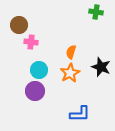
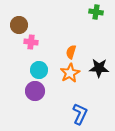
black star: moved 2 px left, 1 px down; rotated 18 degrees counterclockwise
blue L-shape: rotated 65 degrees counterclockwise
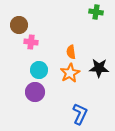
orange semicircle: rotated 24 degrees counterclockwise
purple circle: moved 1 px down
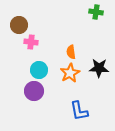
purple circle: moved 1 px left, 1 px up
blue L-shape: moved 1 px left, 3 px up; rotated 145 degrees clockwise
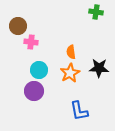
brown circle: moved 1 px left, 1 px down
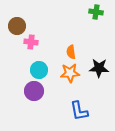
brown circle: moved 1 px left
orange star: rotated 24 degrees clockwise
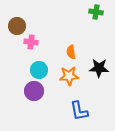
orange star: moved 1 px left, 3 px down
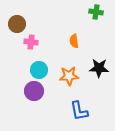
brown circle: moved 2 px up
orange semicircle: moved 3 px right, 11 px up
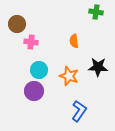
black star: moved 1 px left, 1 px up
orange star: rotated 24 degrees clockwise
blue L-shape: rotated 135 degrees counterclockwise
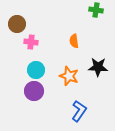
green cross: moved 2 px up
cyan circle: moved 3 px left
